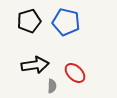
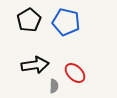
black pentagon: moved 1 px up; rotated 15 degrees counterclockwise
gray semicircle: moved 2 px right
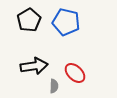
black arrow: moved 1 px left, 1 px down
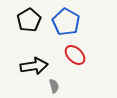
blue pentagon: rotated 16 degrees clockwise
red ellipse: moved 18 px up
gray semicircle: rotated 16 degrees counterclockwise
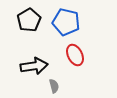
blue pentagon: rotated 16 degrees counterclockwise
red ellipse: rotated 20 degrees clockwise
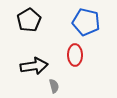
blue pentagon: moved 20 px right
red ellipse: rotated 25 degrees clockwise
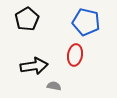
black pentagon: moved 2 px left, 1 px up
red ellipse: rotated 10 degrees clockwise
gray semicircle: rotated 64 degrees counterclockwise
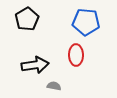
blue pentagon: rotated 8 degrees counterclockwise
red ellipse: moved 1 px right; rotated 10 degrees counterclockwise
black arrow: moved 1 px right, 1 px up
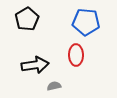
gray semicircle: rotated 24 degrees counterclockwise
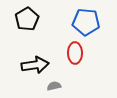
red ellipse: moved 1 px left, 2 px up
